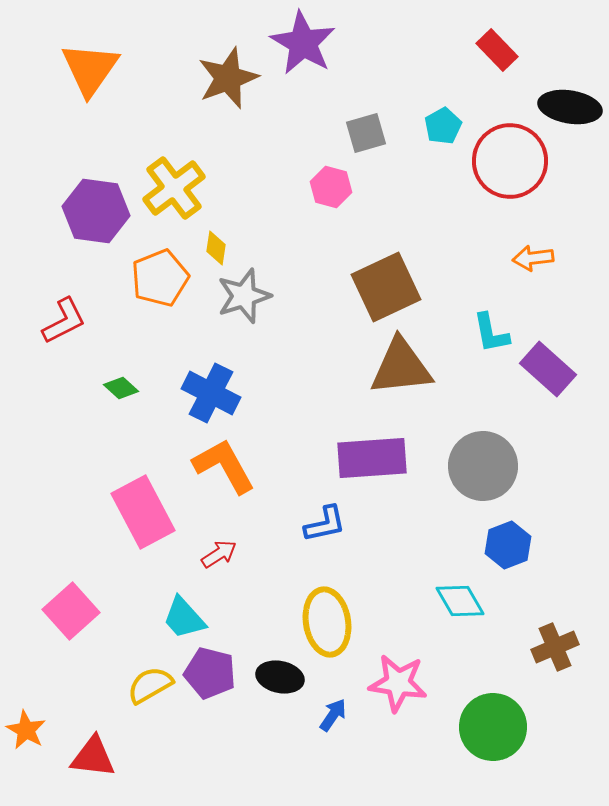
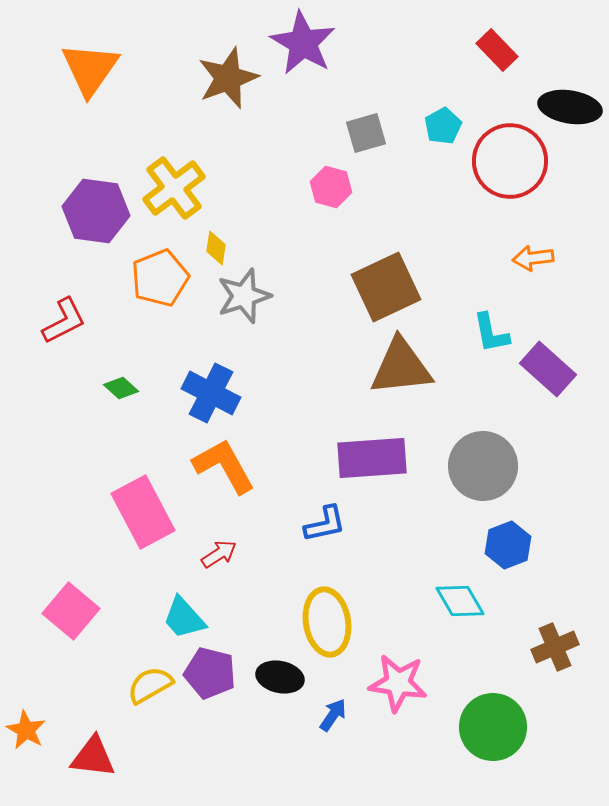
pink square at (71, 611): rotated 8 degrees counterclockwise
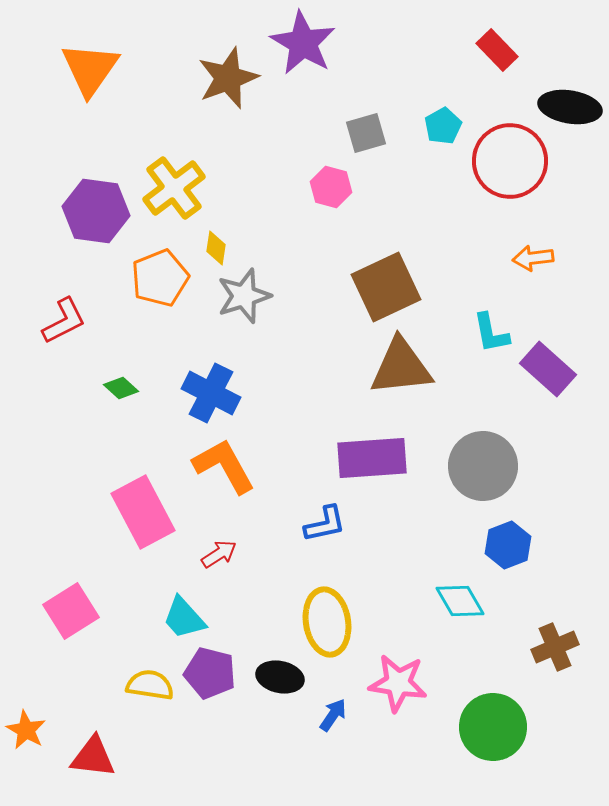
pink square at (71, 611): rotated 18 degrees clockwise
yellow semicircle at (150, 685): rotated 39 degrees clockwise
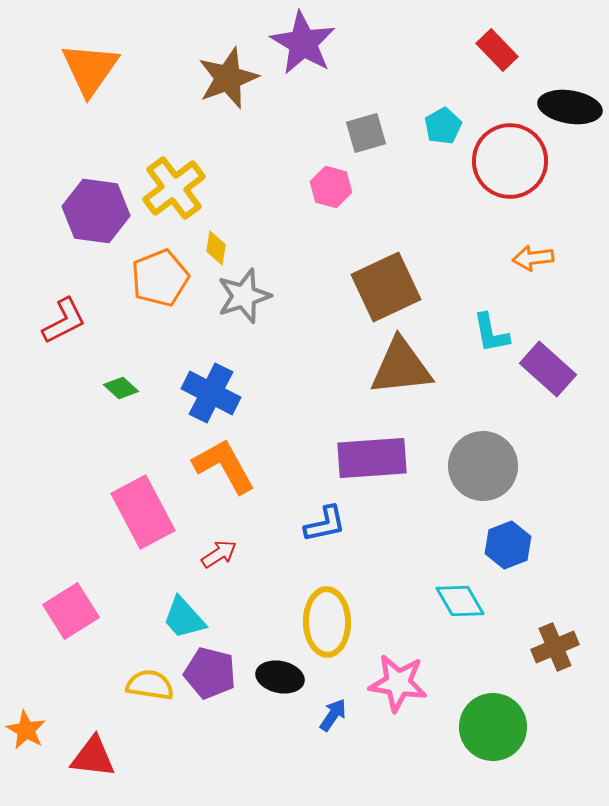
yellow ellipse at (327, 622): rotated 8 degrees clockwise
